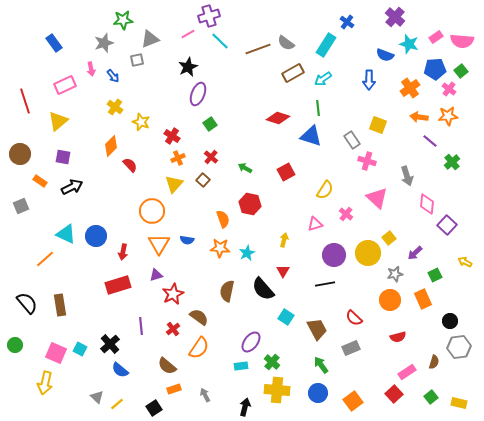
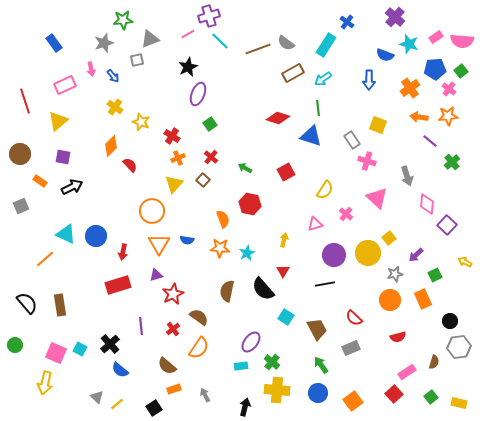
purple arrow at (415, 253): moved 1 px right, 2 px down
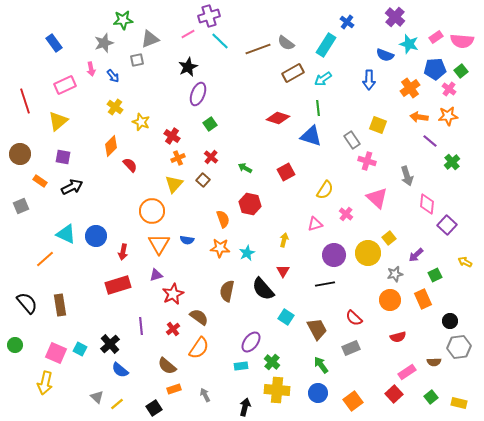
brown semicircle at (434, 362): rotated 72 degrees clockwise
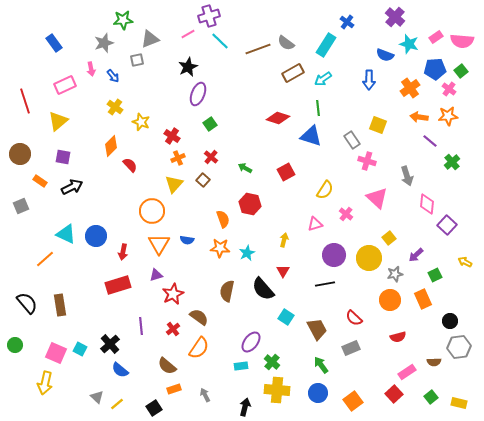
yellow circle at (368, 253): moved 1 px right, 5 px down
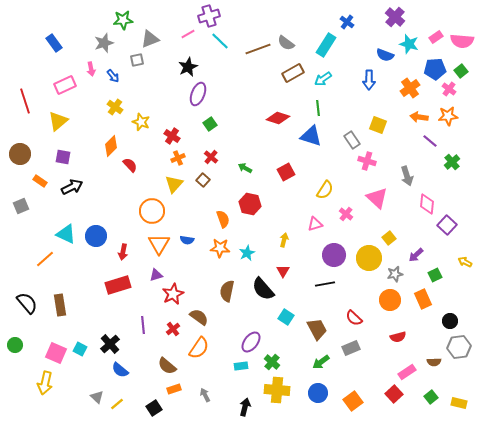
purple line at (141, 326): moved 2 px right, 1 px up
green arrow at (321, 365): moved 3 px up; rotated 90 degrees counterclockwise
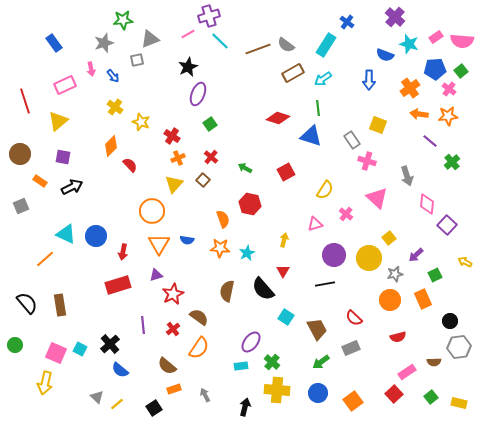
gray semicircle at (286, 43): moved 2 px down
orange arrow at (419, 117): moved 3 px up
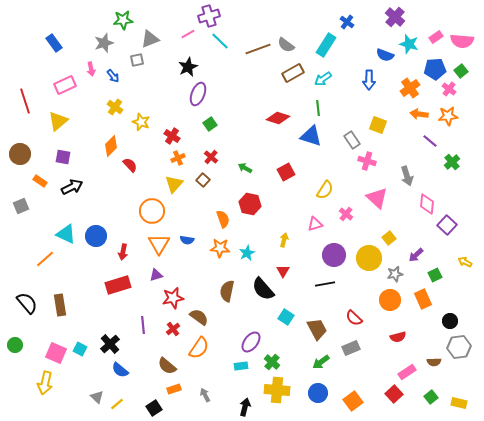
red star at (173, 294): moved 4 px down; rotated 15 degrees clockwise
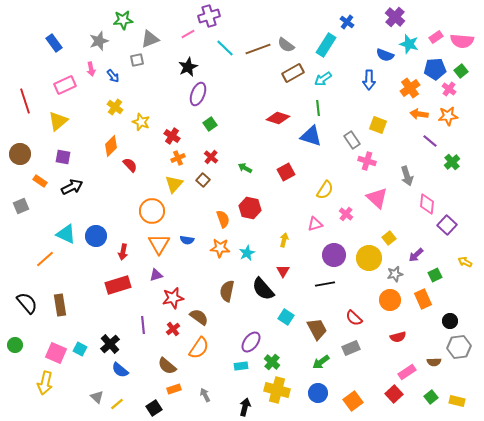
cyan line at (220, 41): moved 5 px right, 7 px down
gray star at (104, 43): moved 5 px left, 2 px up
red hexagon at (250, 204): moved 4 px down
yellow cross at (277, 390): rotated 10 degrees clockwise
yellow rectangle at (459, 403): moved 2 px left, 2 px up
